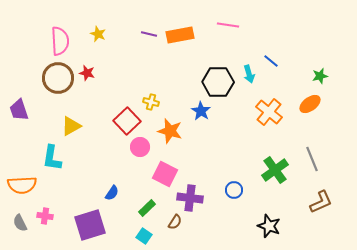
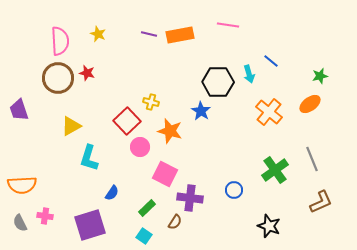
cyan L-shape: moved 37 px right; rotated 8 degrees clockwise
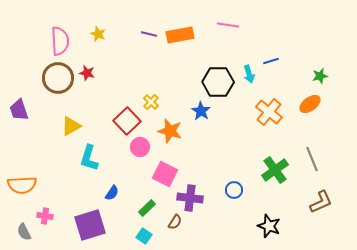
blue line: rotated 56 degrees counterclockwise
yellow cross: rotated 28 degrees clockwise
gray semicircle: moved 4 px right, 9 px down
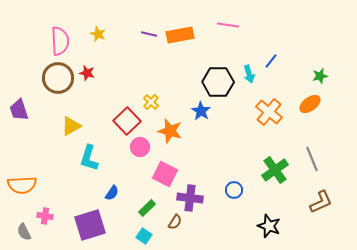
blue line: rotated 35 degrees counterclockwise
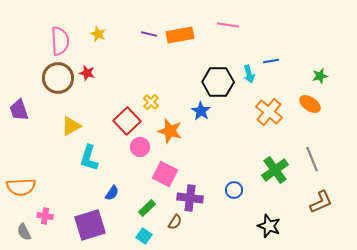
blue line: rotated 42 degrees clockwise
orange ellipse: rotated 70 degrees clockwise
orange semicircle: moved 1 px left, 2 px down
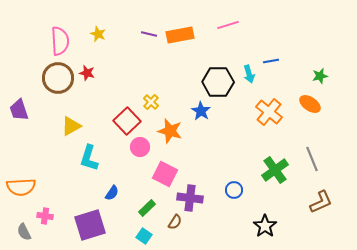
pink line: rotated 25 degrees counterclockwise
black star: moved 4 px left; rotated 15 degrees clockwise
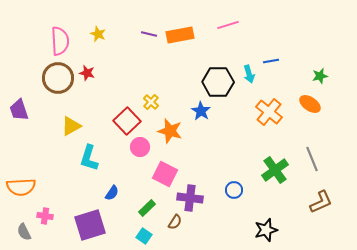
black star: moved 1 px right, 4 px down; rotated 20 degrees clockwise
